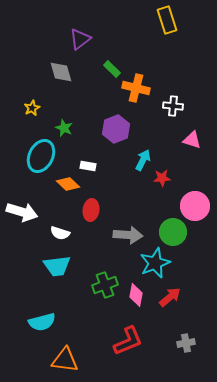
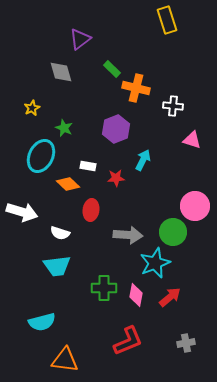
red star: moved 46 px left
green cross: moved 1 px left, 3 px down; rotated 20 degrees clockwise
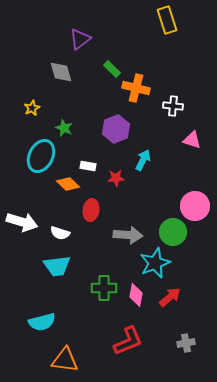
white arrow: moved 10 px down
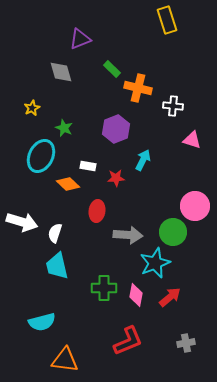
purple triangle: rotated 15 degrees clockwise
orange cross: moved 2 px right
red ellipse: moved 6 px right, 1 px down
white semicircle: moved 5 px left; rotated 90 degrees clockwise
cyan trapezoid: rotated 84 degrees clockwise
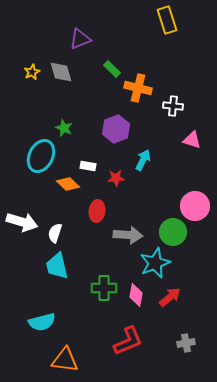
yellow star: moved 36 px up
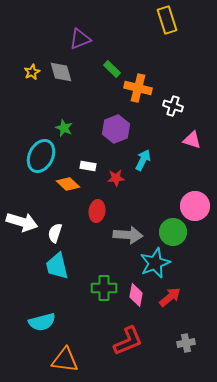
white cross: rotated 12 degrees clockwise
